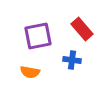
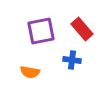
purple square: moved 3 px right, 5 px up
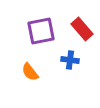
blue cross: moved 2 px left
orange semicircle: rotated 42 degrees clockwise
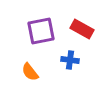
red rectangle: rotated 20 degrees counterclockwise
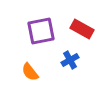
blue cross: rotated 36 degrees counterclockwise
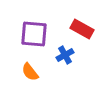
purple square: moved 7 px left, 3 px down; rotated 16 degrees clockwise
blue cross: moved 5 px left, 5 px up
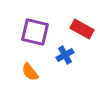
purple square: moved 1 px right, 2 px up; rotated 8 degrees clockwise
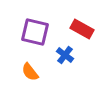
blue cross: rotated 24 degrees counterclockwise
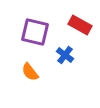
red rectangle: moved 2 px left, 4 px up
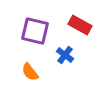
purple square: moved 1 px up
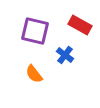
orange semicircle: moved 4 px right, 2 px down
